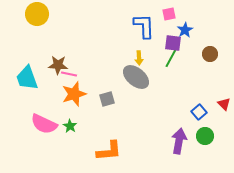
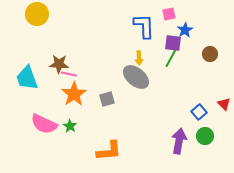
brown star: moved 1 px right, 1 px up
orange star: rotated 15 degrees counterclockwise
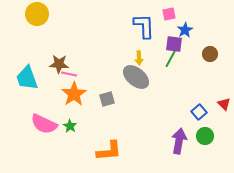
purple square: moved 1 px right, 1 px down
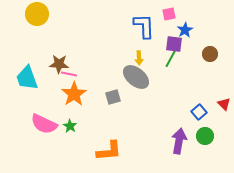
gray square: moved 6 px right, 2 px up
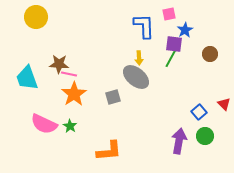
yellow circle: moved 1 px left, 3 px down
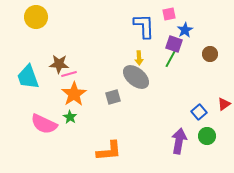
purple square: rotated 12 degrees clockwise
pink line: rotated 28 degrees counterclockwise
cyan trapezoid: moved 1 px right, 1 px up
red triangle: rotated 40 degrees clockwise
green star: moved 9 px up
green circle: moved 2 px right
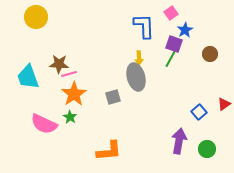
pink square: moved 2 px right, 1 px up; rotated 24 degrees counterclockwise
gray ellipse: rotated 36 degrees clockwise
green circle: moved 13 px down
